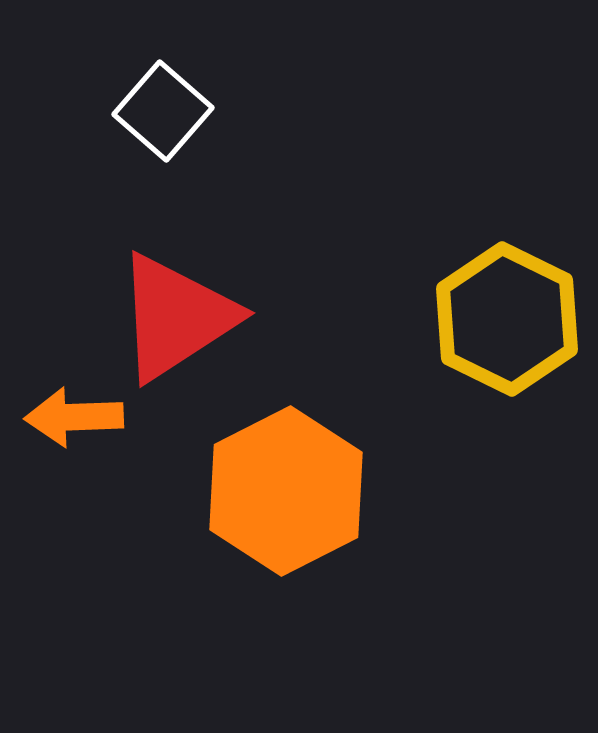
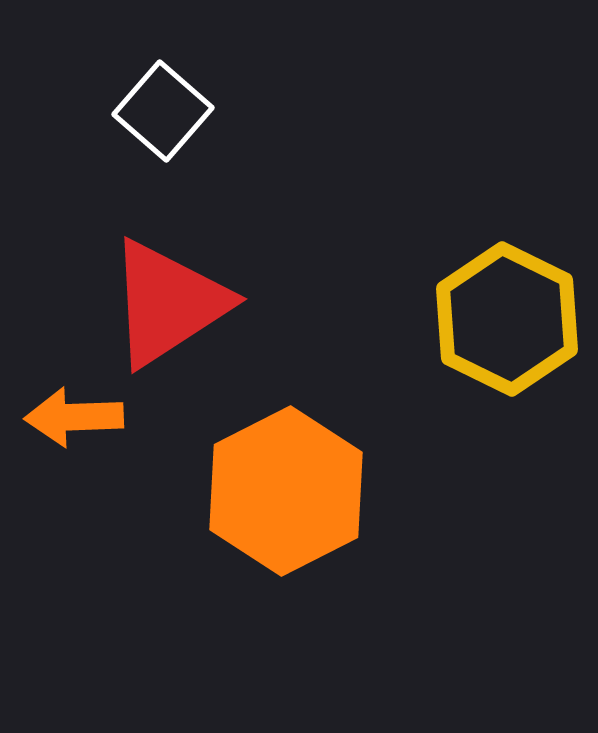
red triangle: moved 8 px left, 14 px up
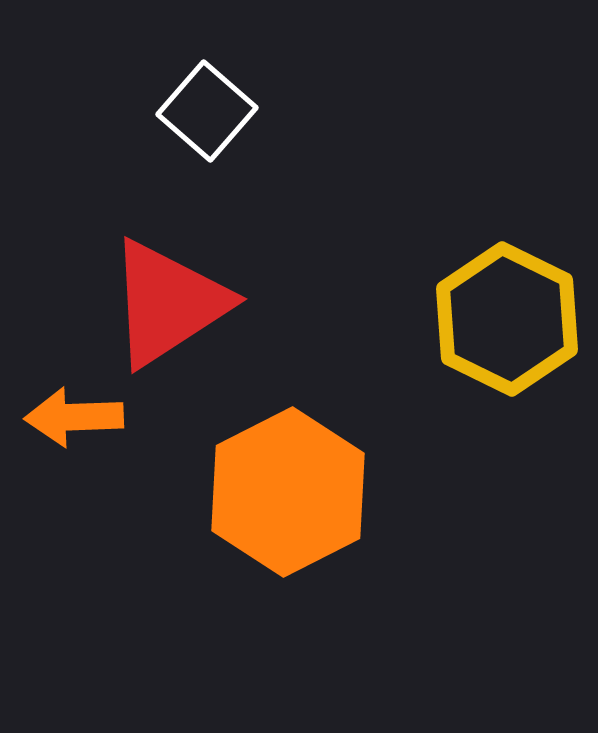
white square: moved 44 px right
orange hexagon: moved 2 px right, 1 px down
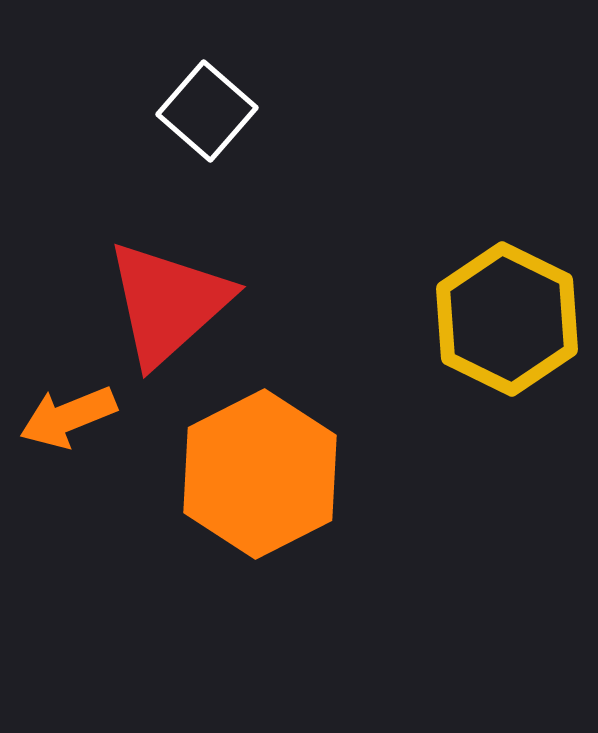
red triangle: rotated 9 degrees counterclockwise
orange arrow: moved 6 px left; rotated 20 degrees counterclockwise
orange hexagon: moved 28 px left, 18 px up
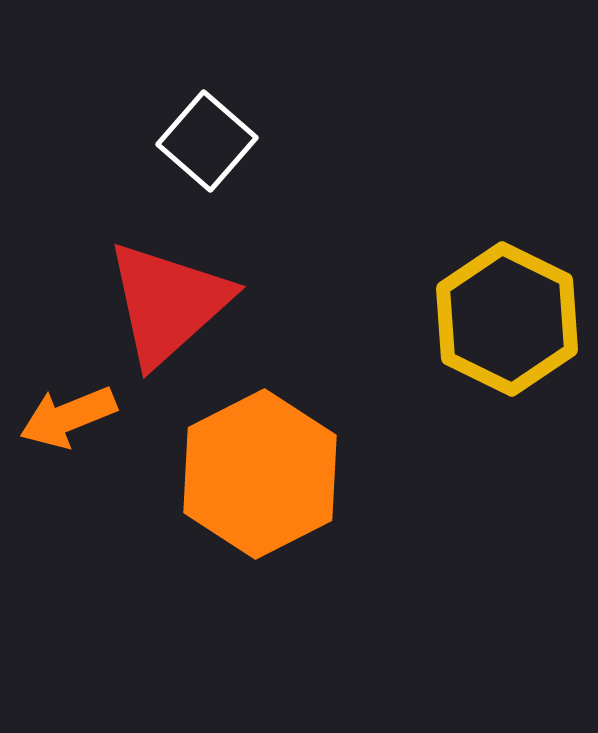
white square: moved 30 px down
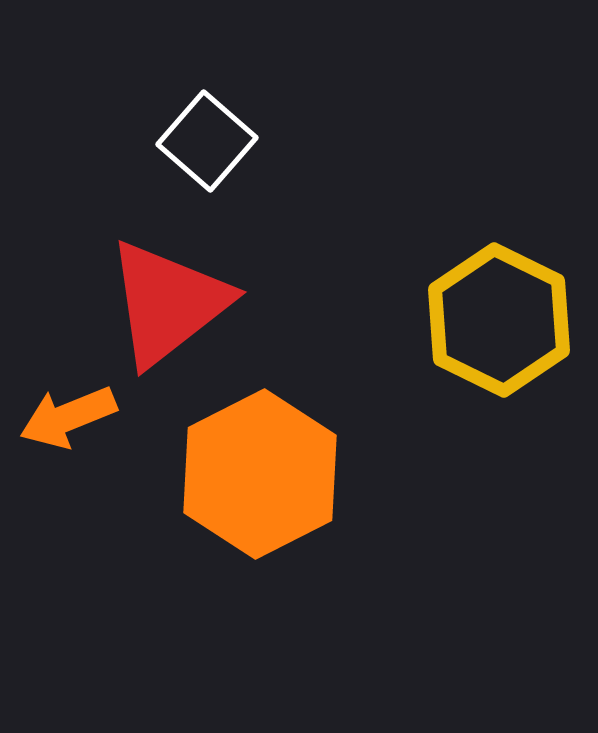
red triangle: rotated 4 degrees clockwise
yellow hexagon: moved 8 px left, 1 px down
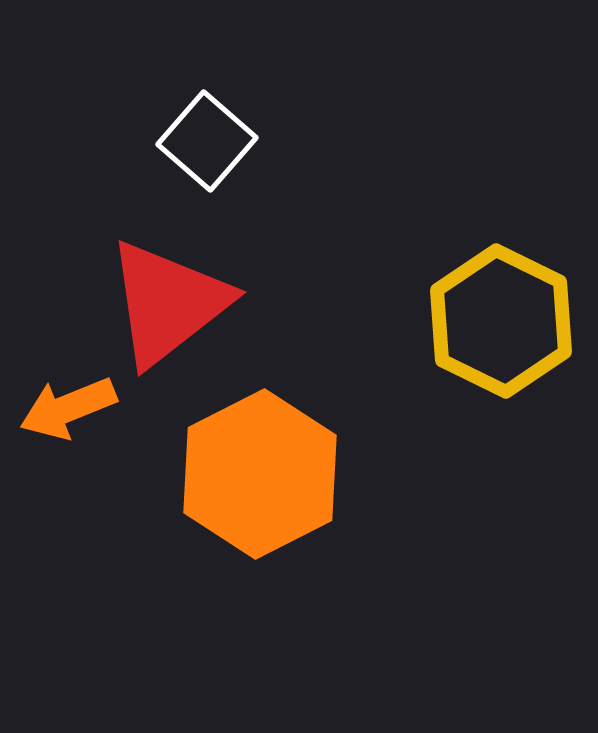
yellow hexagon: moved 2 px right, 1 px down
orange arrow: moved 9 px up
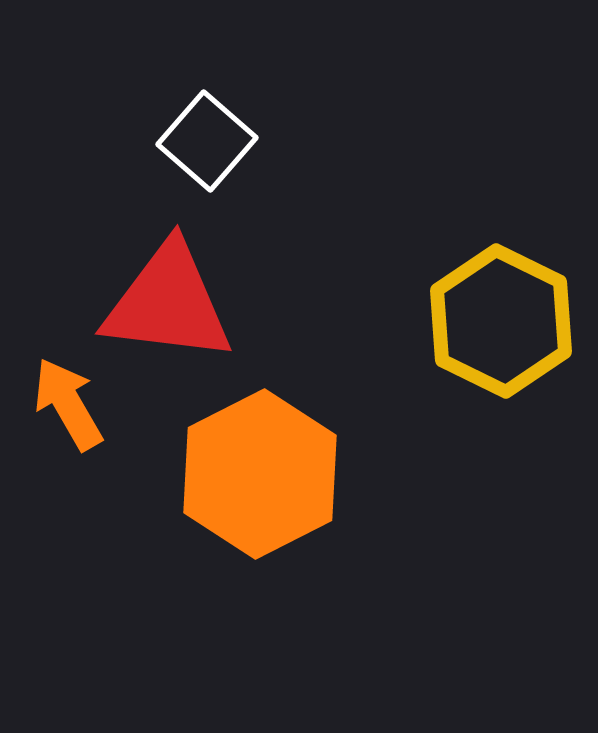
red triangle: rotated 45 degrees clockwise
orange arrow: moved 4 px up; rotated 82 degrees clockwise
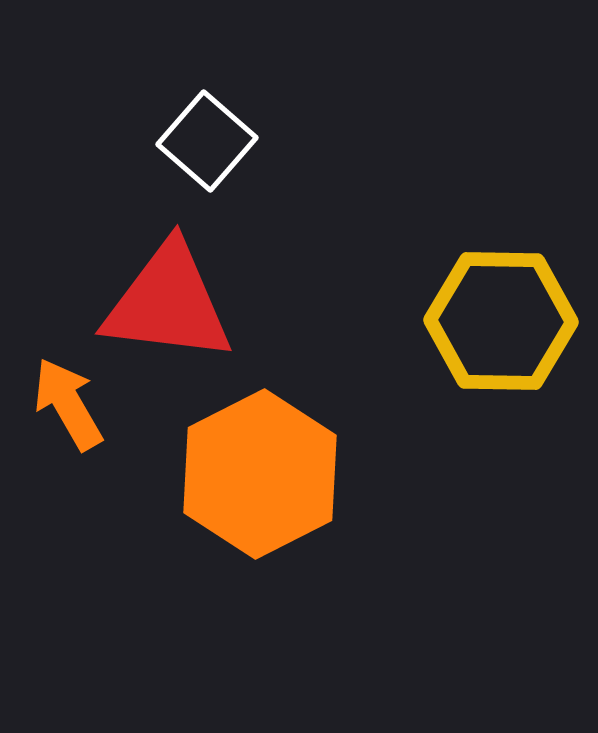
yellow hexagon: rotated 25 degrees counterclockwise
